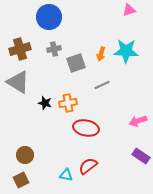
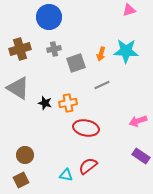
gray triangle: moved 6 px down
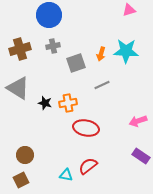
blue circle: moved 2 px up
gray cross: moved 1 px left, 3 px up
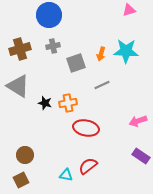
gray triangle: moved 2 px up
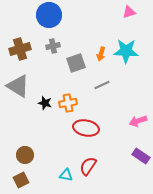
pink triangle: moved 2 px down
red semicircle: rotated 18 degrees counterclockwise
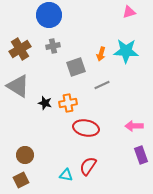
brown cross: rotated 15 degrees counterclockwise
gray square: moved 4 px down
pink arrow: moved 4 px left, 5 px down; rotated 18 degrees clockwise
purple rectangle: moved 1 px up; rotated 36 degrees clockwise
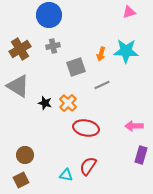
orange cross: rotated 36 degrees counterclockwise
purple rectangle: rotated 36 degrees clockwise
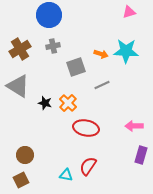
orange arrow: rotated 88 degrees counterclockwise
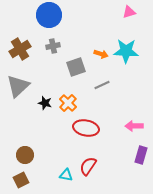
gray triangle: rotated 45 degrees clockwise
